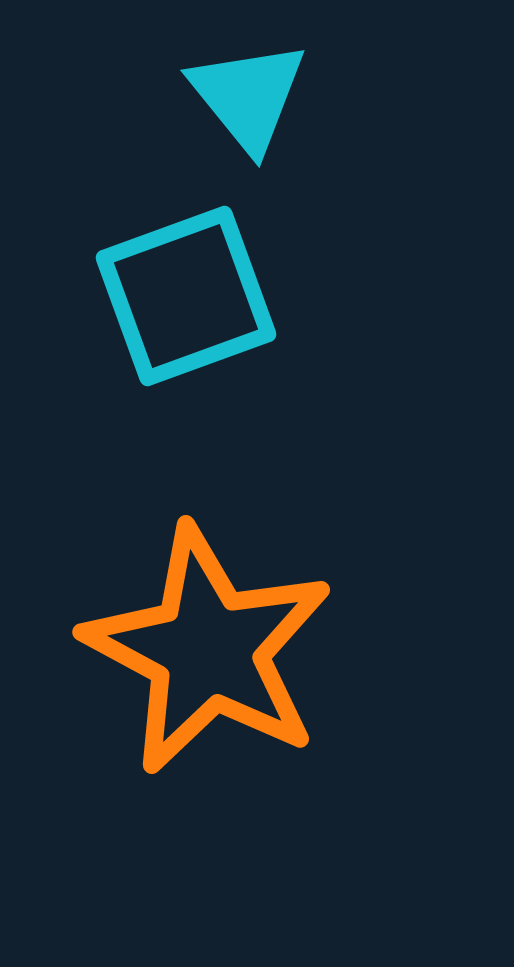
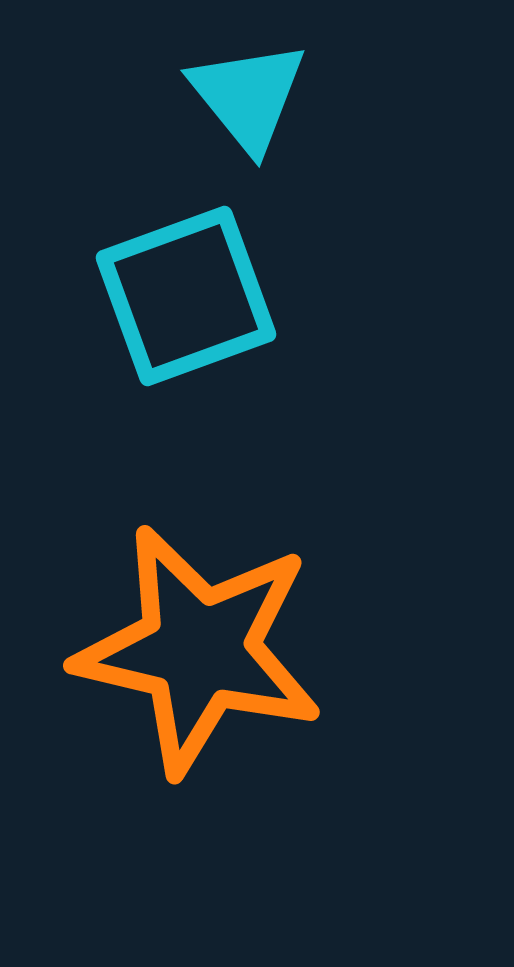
orange star: moved 9 px left; rotated 15 degrees counterclockwise
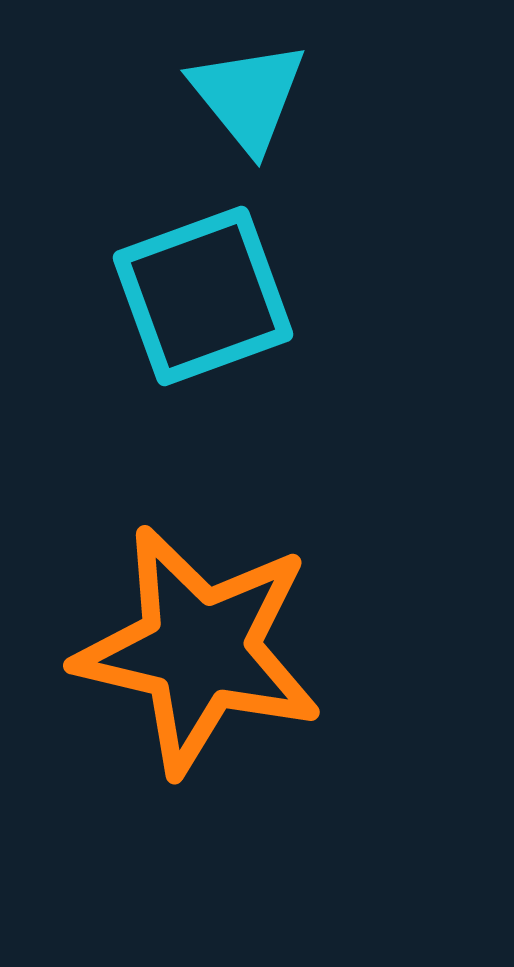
cyan square: moved 17 px right
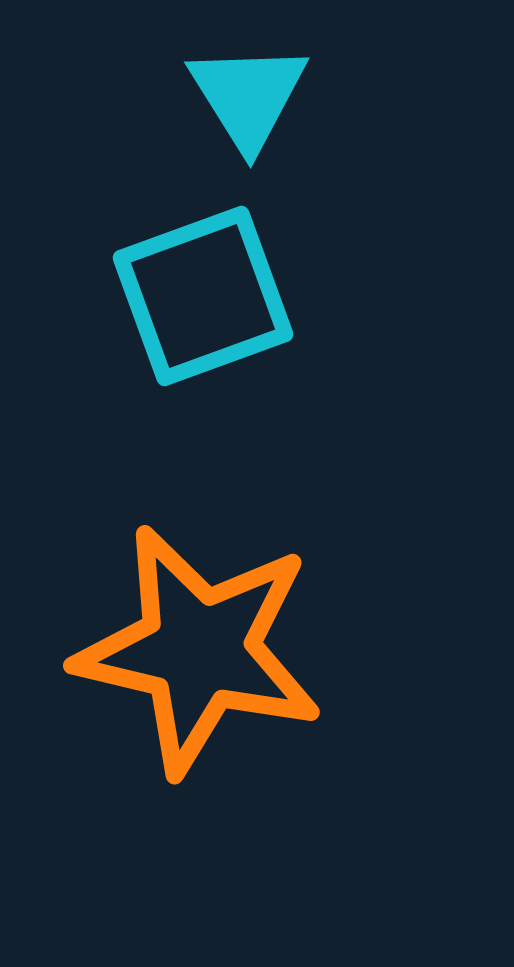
cyan triangle: rotated 7 degrees clockwise
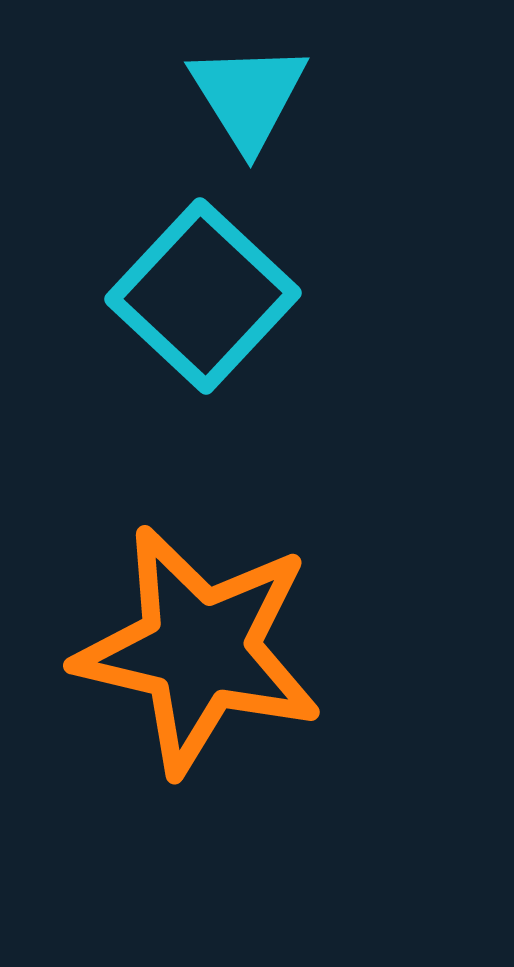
cyan square: rotated 27 degrees counterclockwise
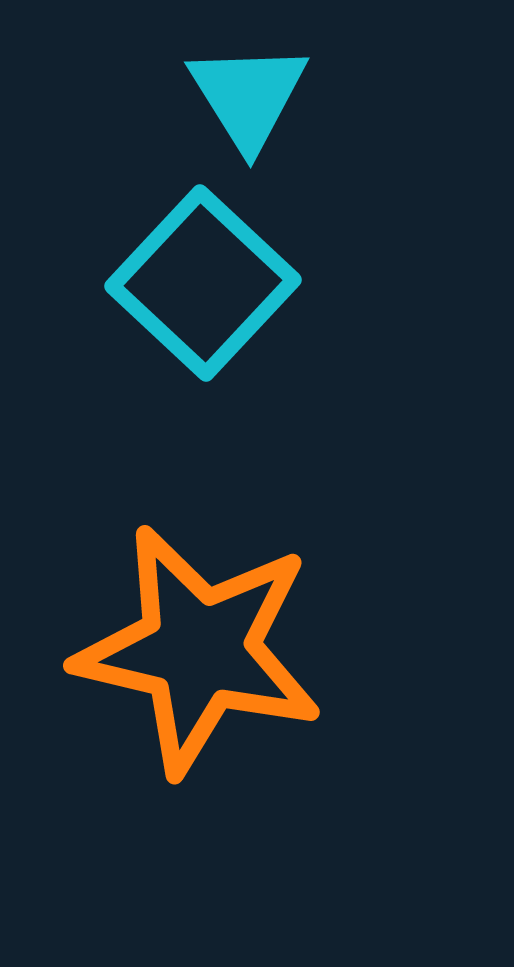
cyan square: moved 13 px up
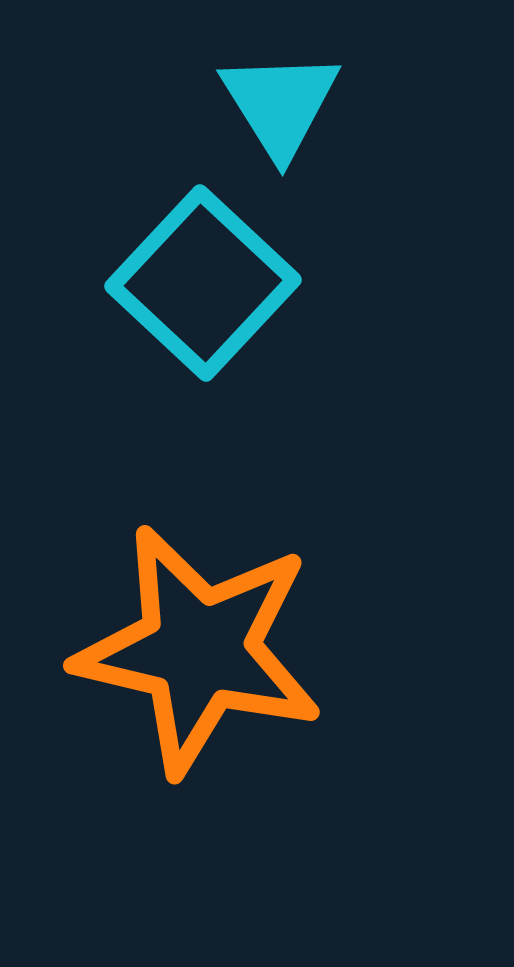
cyan triangle: moved 32 px right, 8 px down
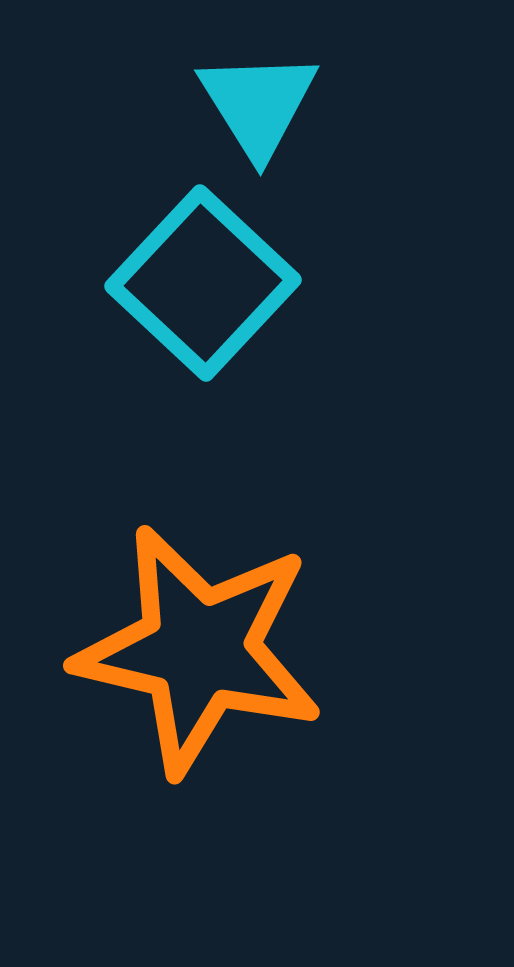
cyan triangle: moved 22 px left
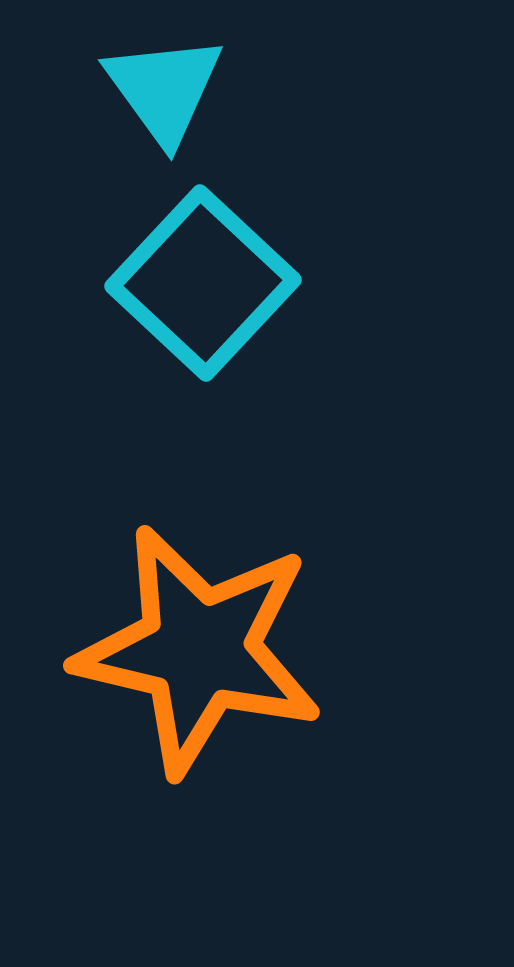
cyan triangle: moved 94 px left, 15 px up; rotated 4 degrees counterclockwise
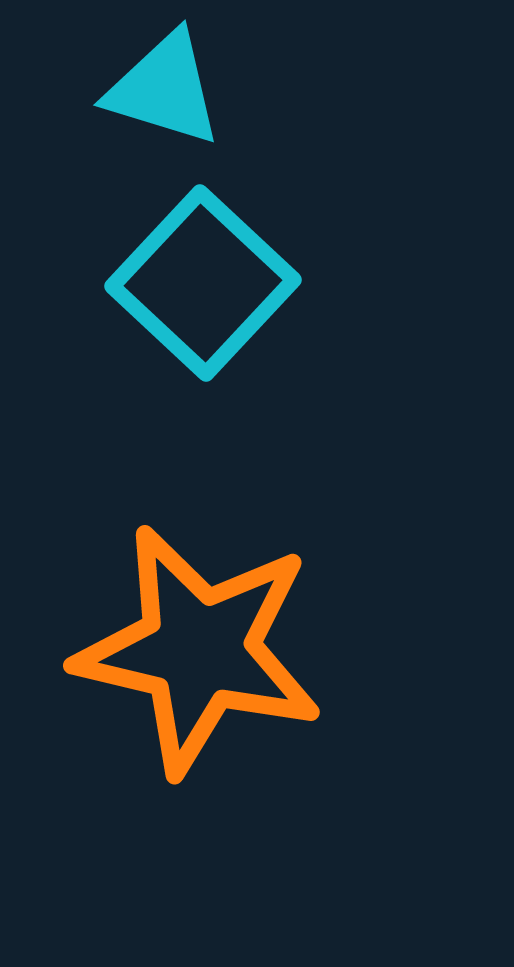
cyan triangle: rotated 37 degrees counterclockwise
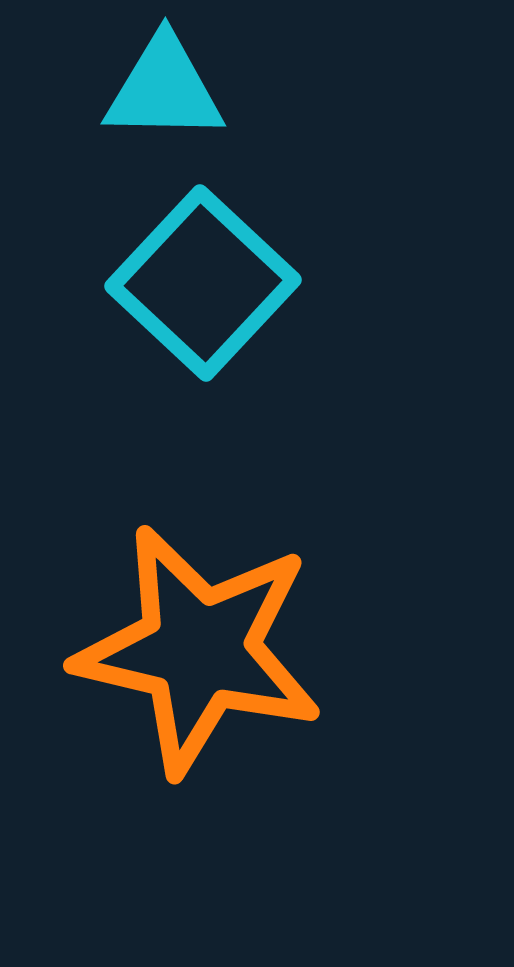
cyan triangle: rotated 16 degrees counterclockwise
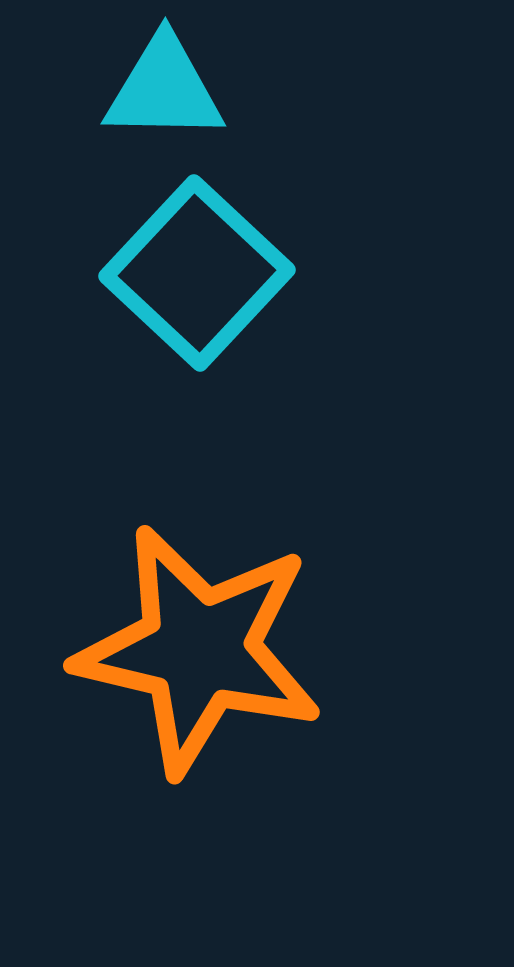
cyan square: moved 6 px left, 10 px up
